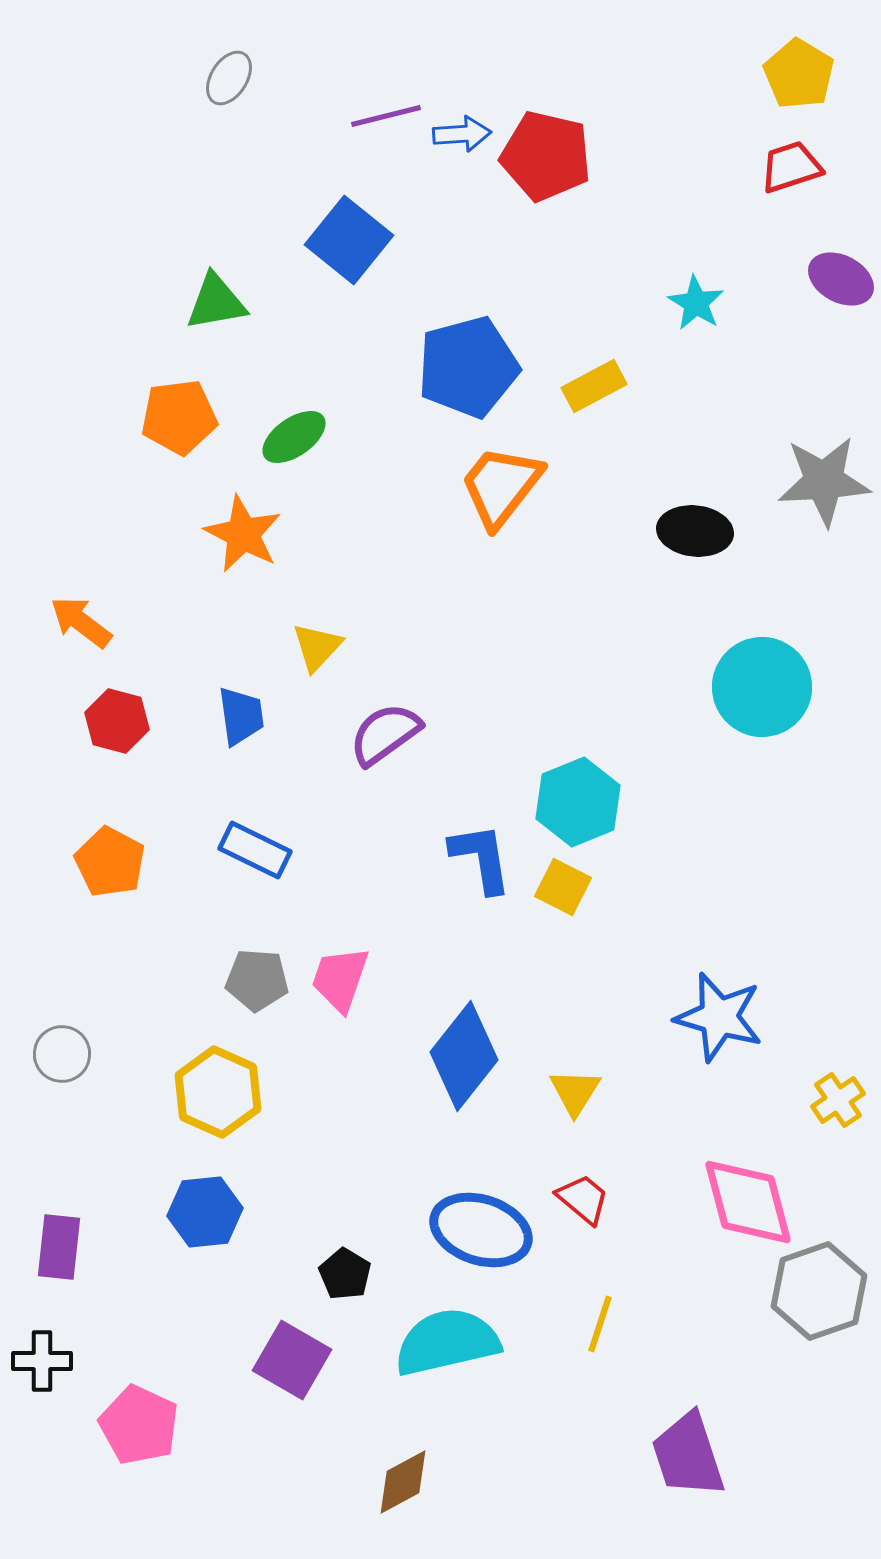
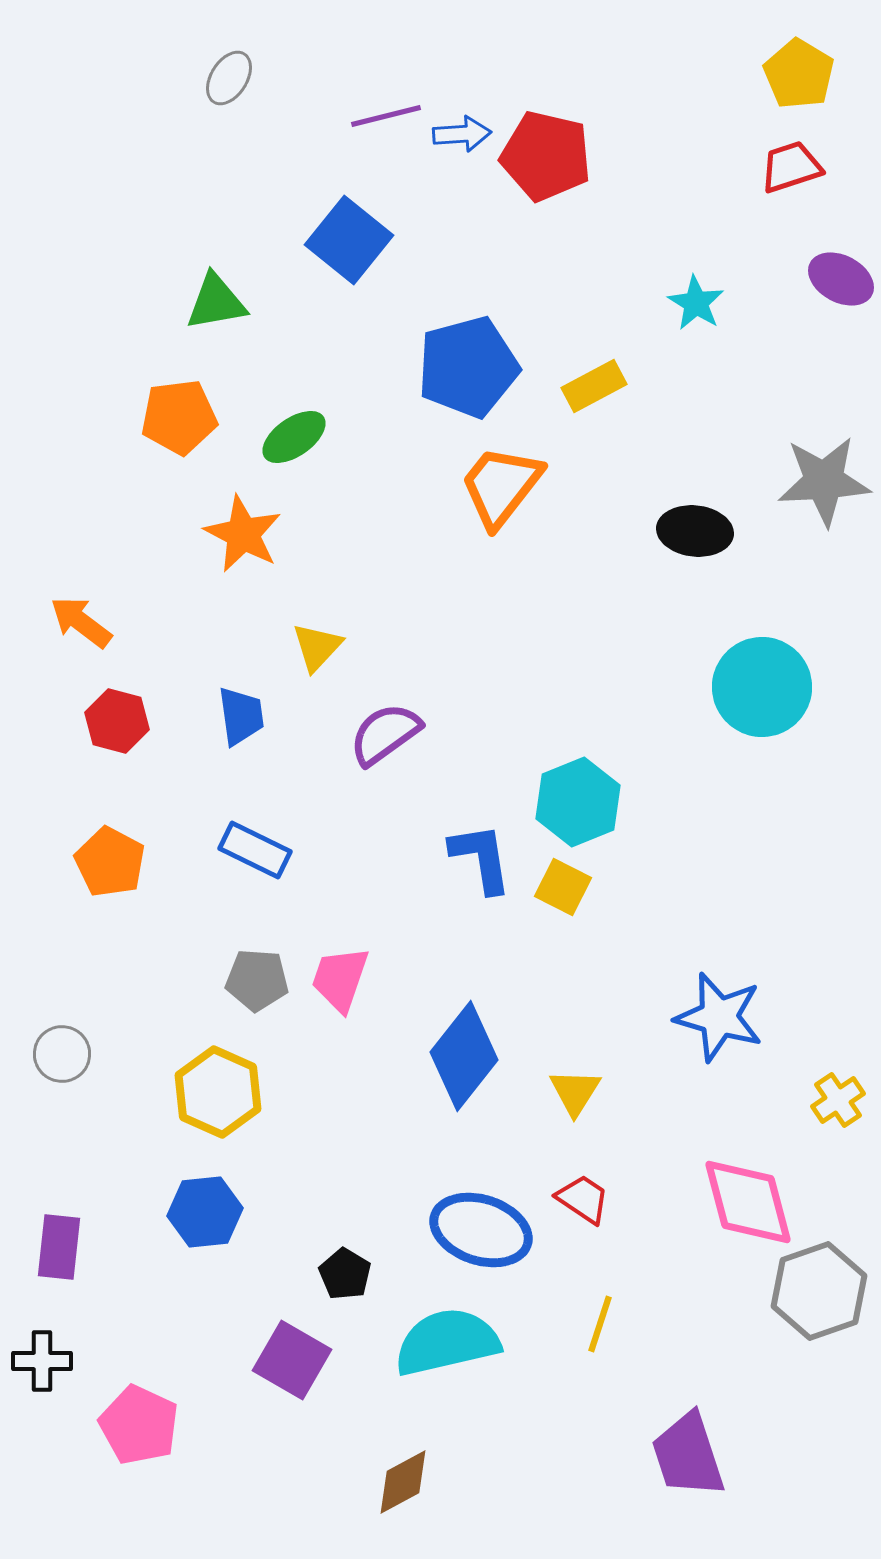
red trapezoid at (583, 1199): rotated 6 degrees counterclockwise
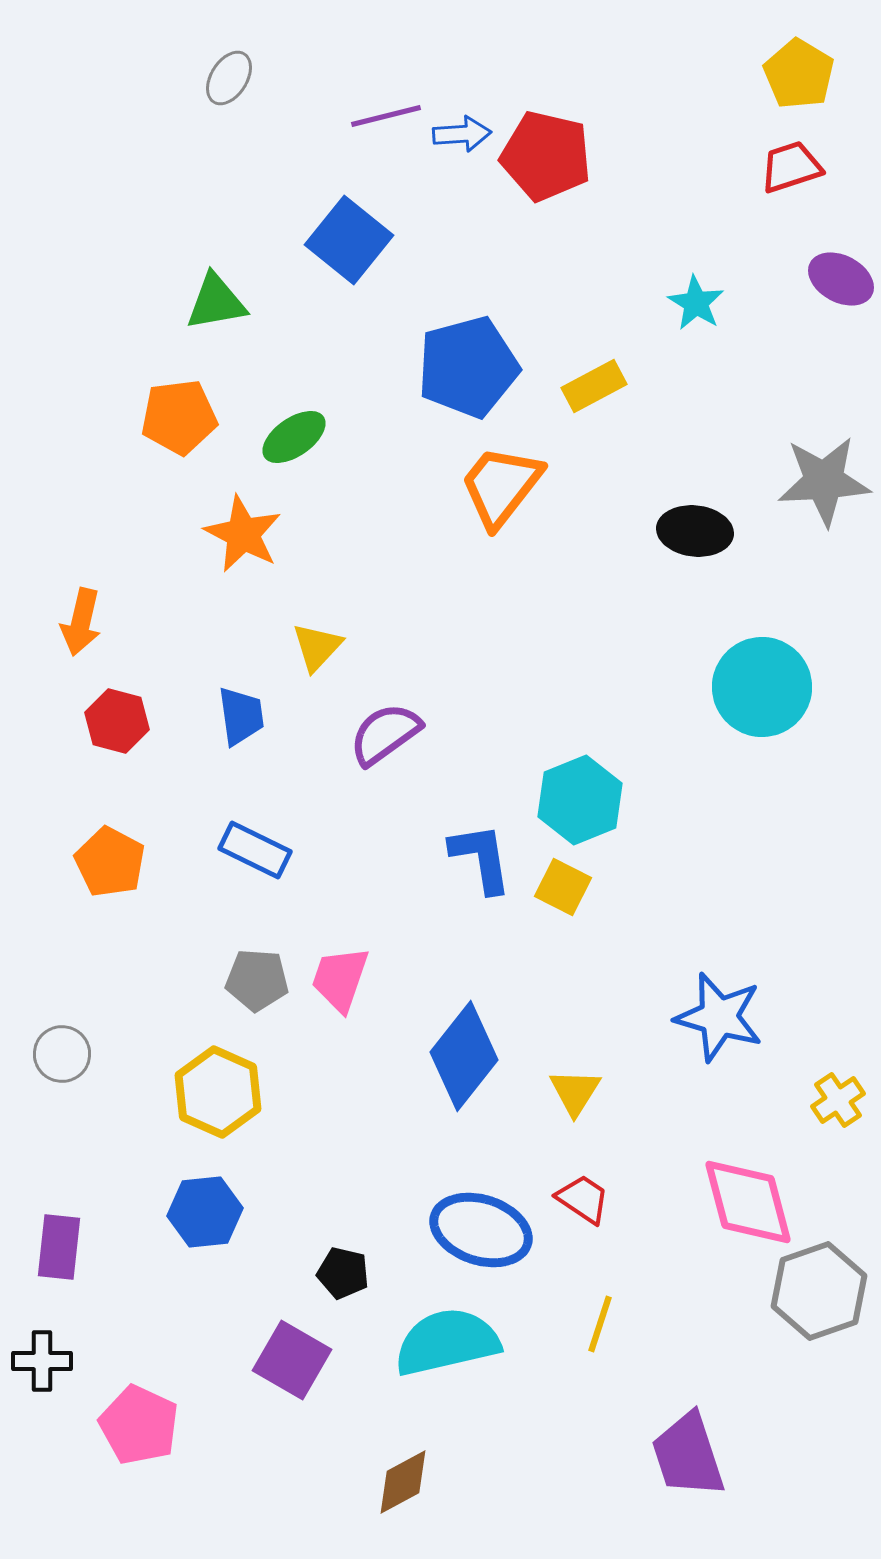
orange arrow at (81, 622): rotated 114 degrees counterclockwise
cyan hexagon at (578, 802): moved 2 px right, 2 px up
black pentagon at (345, 1274): moved 2 px left, 1 px up; rotated 18 degrees counterclockwise
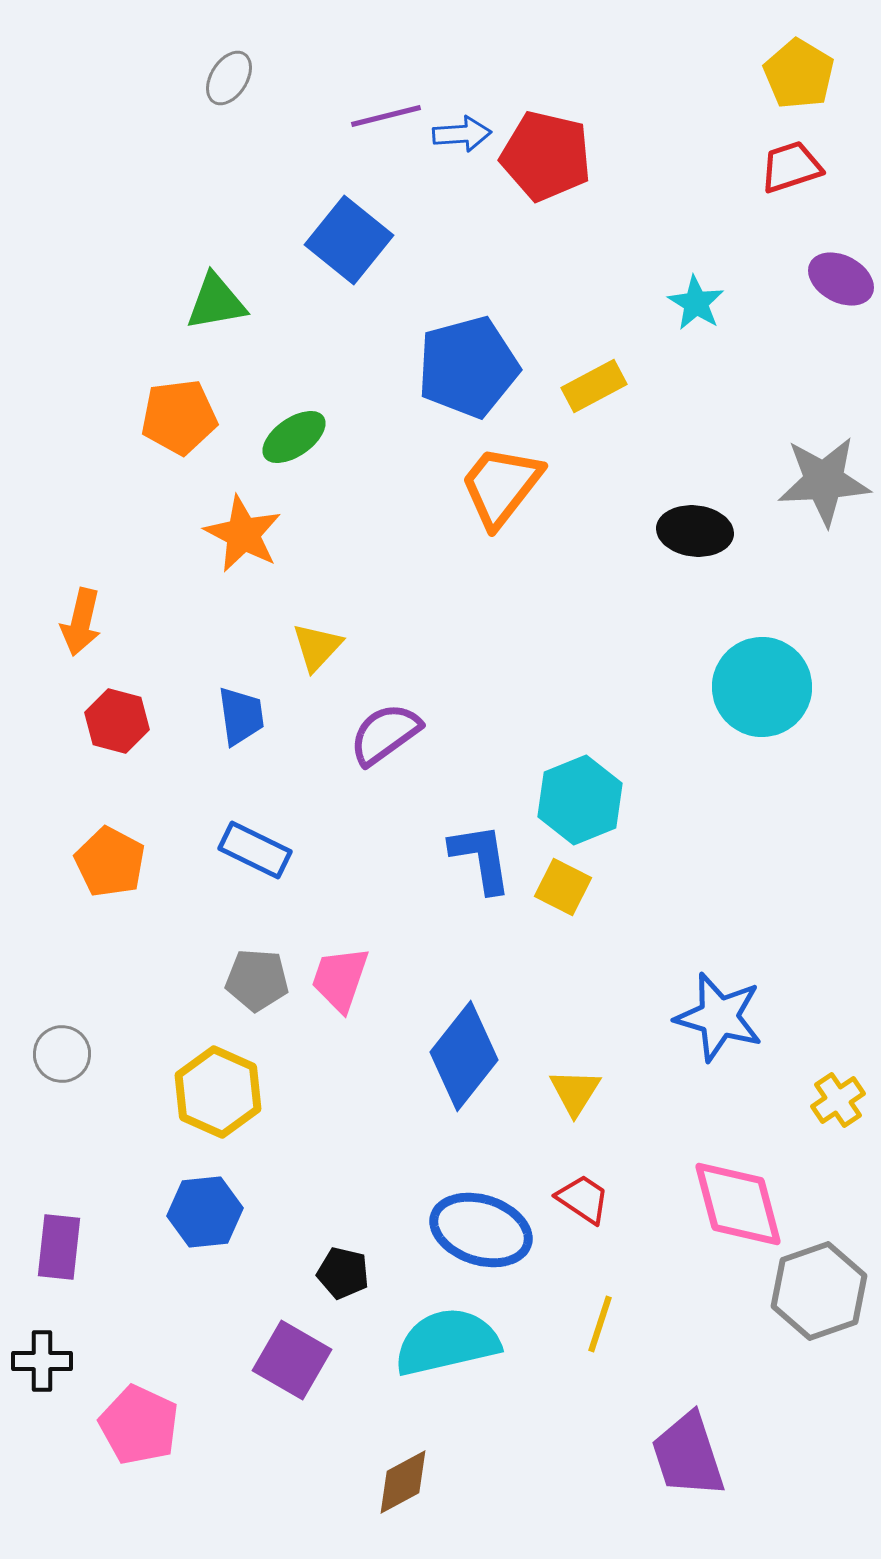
pink diamond at (748, 1202): moved 10 px left, 2 px down
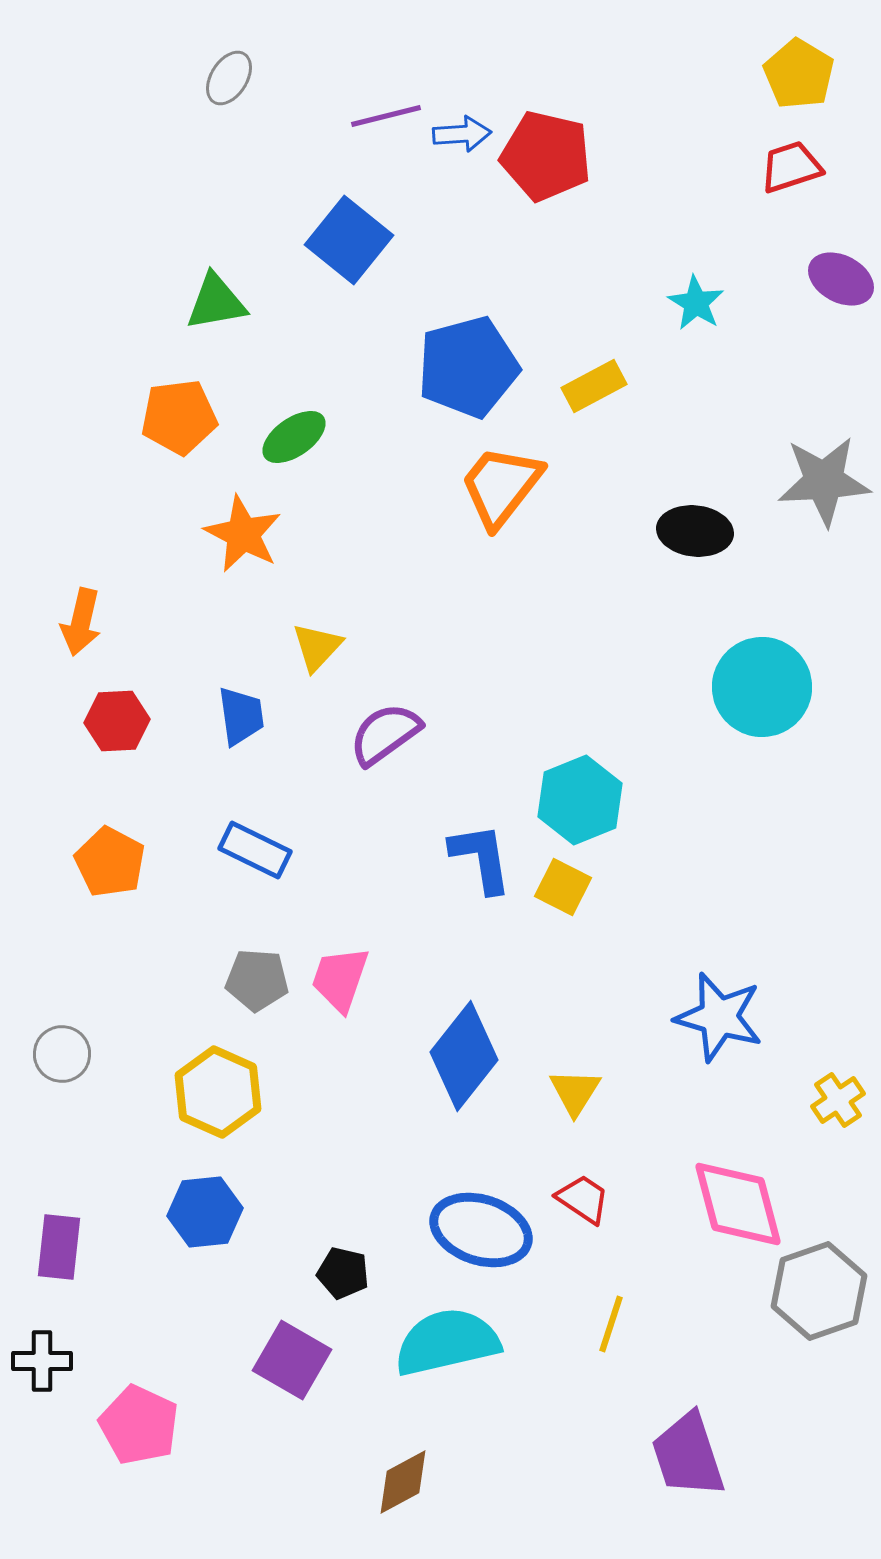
red hexagon at (117, 721): rotated 18 degrees counterclockwise
yellow line at (600, 1324): moved 11 px right
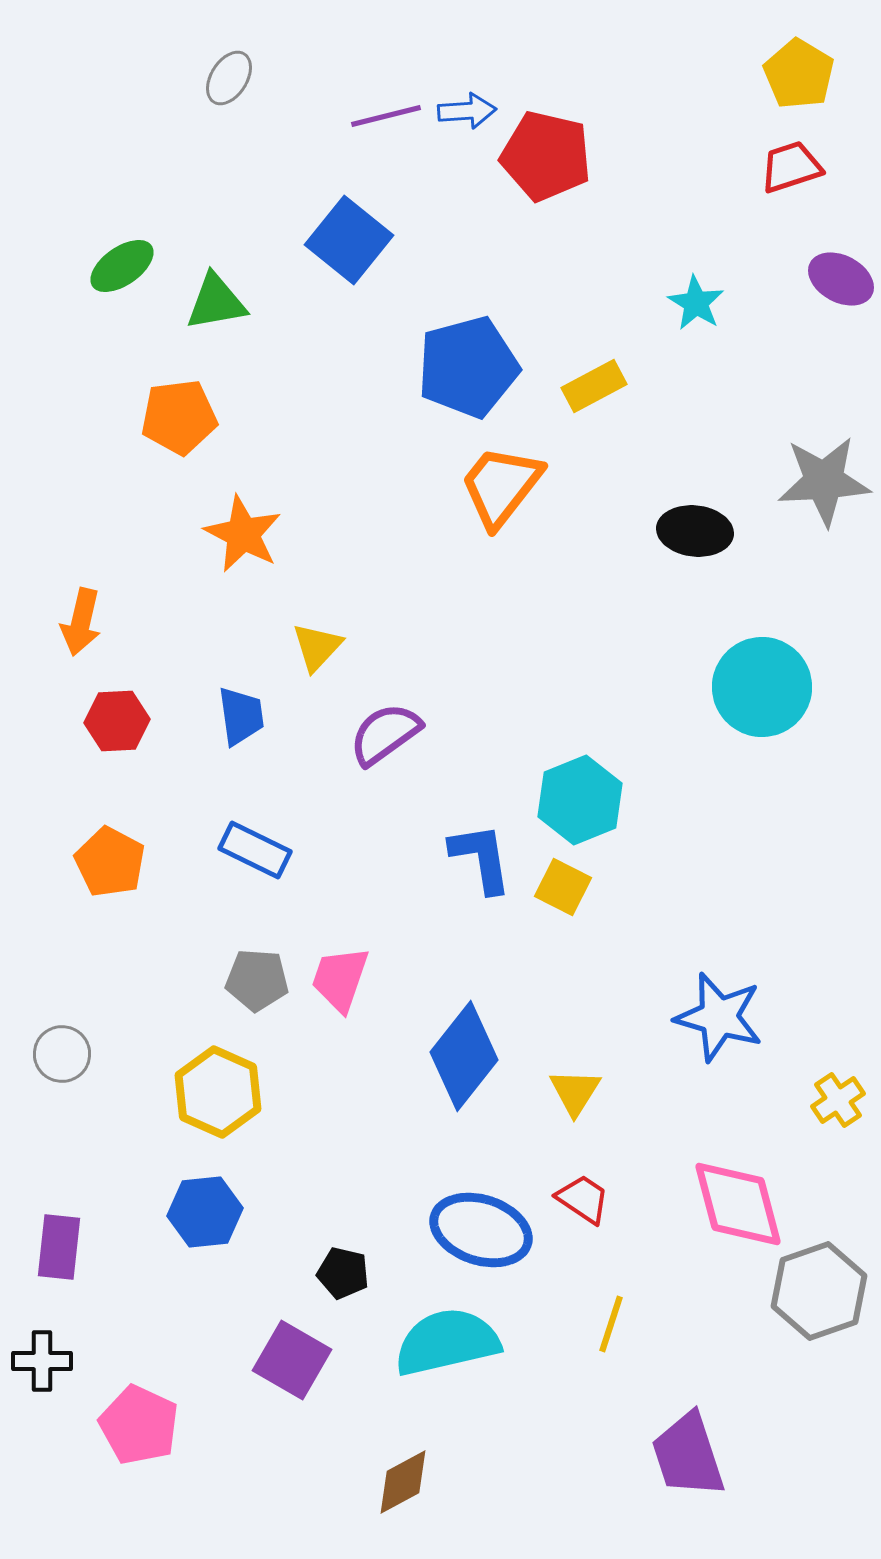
blue arrow at (462, 134): moved 5 px right, 23 px up
green ellipse at (294, 437): moved 172 px left, 171 px up
